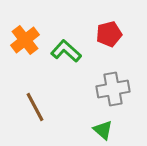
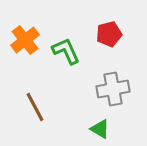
green L-shape: rotated 24 degrees clockwise
green triangle: moved 3 px left, 1 px up; rotated 10 degrees counterclockwise
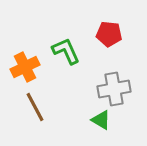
red pentagon: rotated 20 degrees clockwise
orange cross: moved 27 px down; rotated 12 degrees clockwise
gray cross: moved 1 px right
green triangle: moved 1 px right, 9 px up
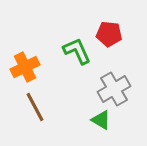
green L-shape: moved 11 px right
gray cross: rotated 20 degrees counterclockwise
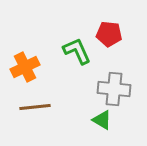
gray cross: rotated 36 degrees clockwise
brown line: rotated 68 degrees counterclockwise
green triangle: moved 1 px right
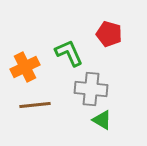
red pentagon: rotated 10 degrees clockwise
green L-shape: moved 8 px left, 2 px down
gray cross: moved 23 px left
brown line: moved 2 px up
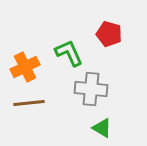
brown line: moved 6 px left, 2 px up
green triangle: moved 8 px down
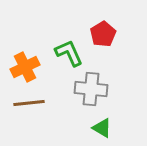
red pentagon: moved 6 px left; rotated 25 degrees clockwise
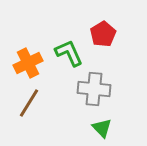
orange cross: moved 3 px right, 4 px up
gray cross: moved 3 px right
brown line: rotated 52 degrees counterclockwise
green triangle: rotated 15 degrees clockwise
